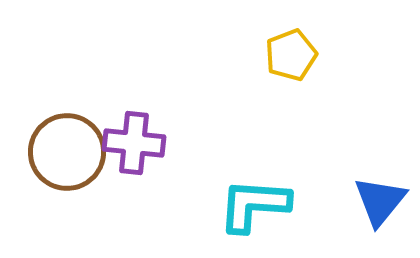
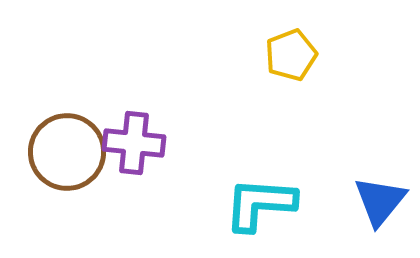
cyan L-shape: moved 6 px right, 1 px up
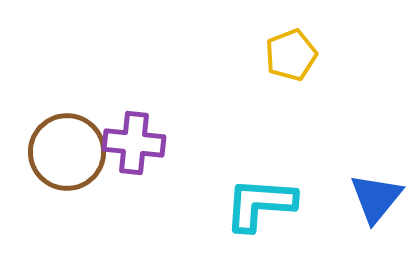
blue triangle: moved 4 px left, 3 px up
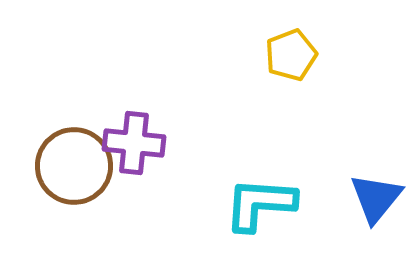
brown circle: moved 7 px right, 14 px down
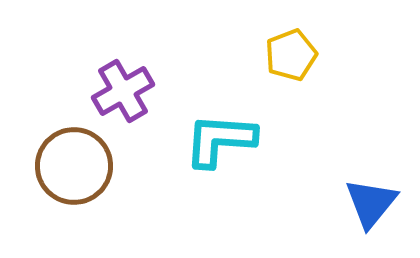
purple cross: moved 11 px left, 52 px up; rotated 36 degrees counterclockwise
blue triangle: moved 5 px left, 5 px down
cyan L-shape: moved 40 px left, 64 px up
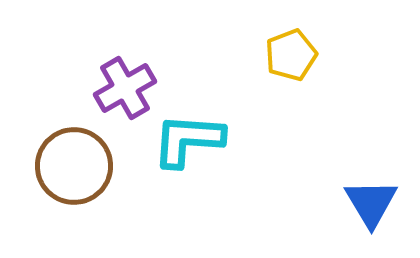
purple cross: moved 2 px right, 3 px up
cyan L-shape: moved 32 px left
blue triangle: rotated 10 degrees counterclockwise
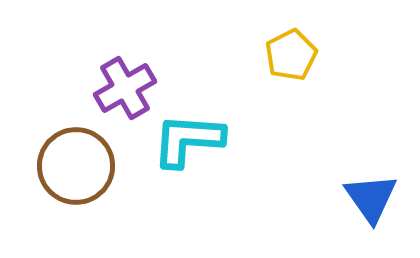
yellow pentagon: rotated 6 degrees counterclockwise
brown circle: moved 2 px right
blue triangle: moved 5 px up; rotated 4 degrees counterclockwise
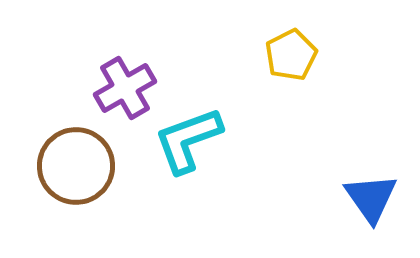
cyan L-shape: rotated 24 degrees counterclockwise
